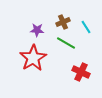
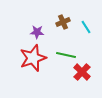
purple star: moved 2 px down
green line: moved 12 px down; rotated 18 degrees counterclockwise
red star: rotated 12 degrees clockwise
red cross: moved 1 px right; rotated 18 degrees clockwise
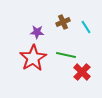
red star: rotated 12 degrees counterclockwise
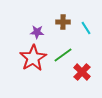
brown cross: rotated 24 degrees clockwise
cyan line: moved 1 px down
green line: moved 3 px left; rotated 48 degrees counterclockwise
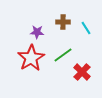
red star: moved 2 px left
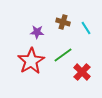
brown cross: rotated 16 degrees clockwise
red star: moved 3 px down
